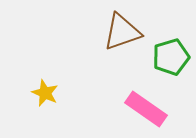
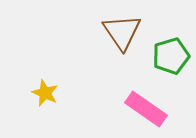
brown triangle: rotated 45 degrees counterclockwise
green pentagon: moved 1 px up
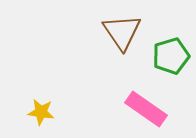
yellow star: moved 4 px left, 19 px down; rotated 16 degrees counterclockwise
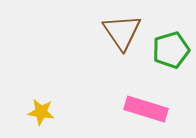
green pentagon: moved 6 px up
pink rectangle: rotated 18 degrees counterclockwise
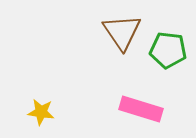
green pentagon: moved 3 px left; rotated 24 degrees clockwise
pink rectangle: moved 5 px left
